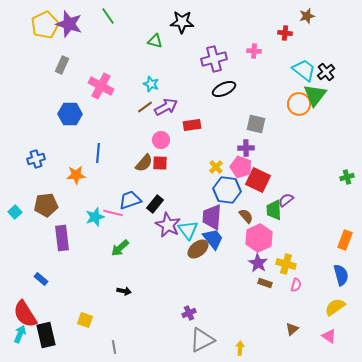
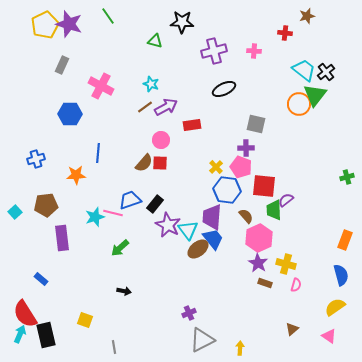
purple cross at (214, 59): moved 8 px up
red square at (258, 180): moved 6 px right, 6 px down; rotated 20 degrees counterclockwise
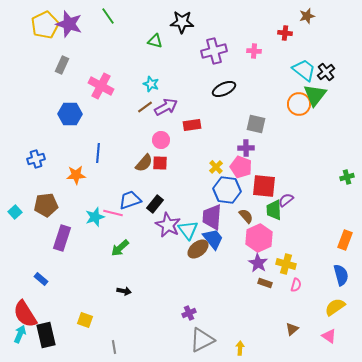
purple rectangle at (62, 238): rotated 25 degrees clockwise
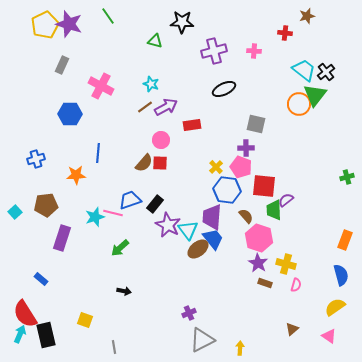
pink hexagon at (259, 238): rotated 16 degrees counterclockwise
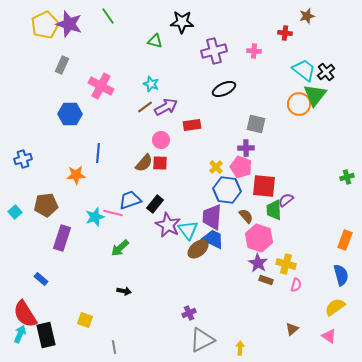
blue cross at (36, 159): moved 13 px left
blue trapezoid at (213, 239): rotated 25 degrees counterclockwise
brown rectangle at (265, 283): moved 1 px right, 3 px up
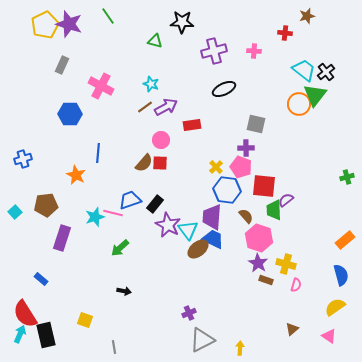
orange star at (76, 175): rotated 30 degrees clockwise
orange rectangle at (345, 240): rotated 30 degrees clockwise
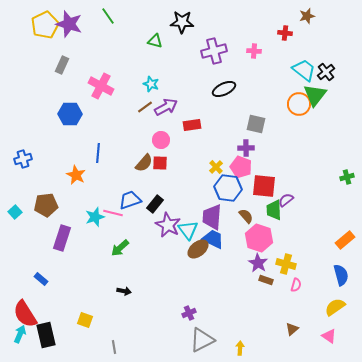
blue hexagon at (227, 190): moved 1 px right, 2 px up
